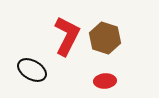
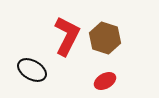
red ellipse: rotated 25 degrees counterclockwise
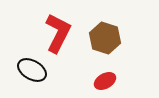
red L-shape: moved 9 px left, 3 px up
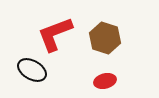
red L-shape: moved 3 px left, 1 px down; rotated 138 degrees counterclockwise
red ellipse: rotated 15 degrees clockwise
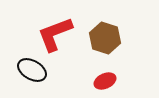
red ellipse: rotated 10 degrees counterclockwise
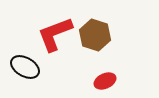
brown hexagon: moved 10 px left, 3 px up
black ellipse: moved 7 px left, 3 px up
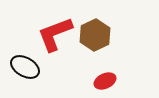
brown hexagon: rotated 16 degrees clockwise
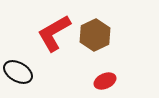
red L-shape: moved 1 px left, 1 px up; rotated 9 degrees counterclockwise
black ellipse: moved 7 px left, 5 px down
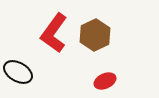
red L-shape: rotated 24 degrees counterclockwise
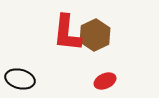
red L-shape: moved 13 px right; rotated 30 degrees counterclockwise
black ellipse: moved 2 px right, 7 px down; rotated 16 degrees counterclockwise
